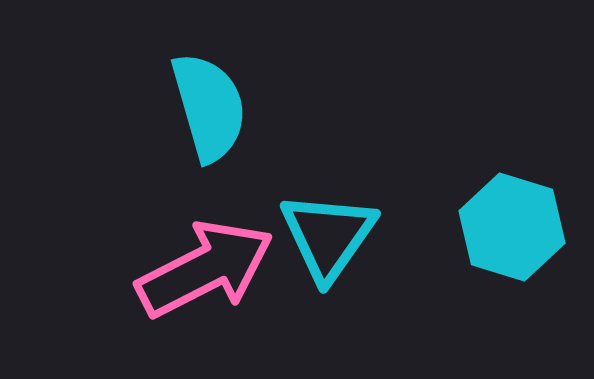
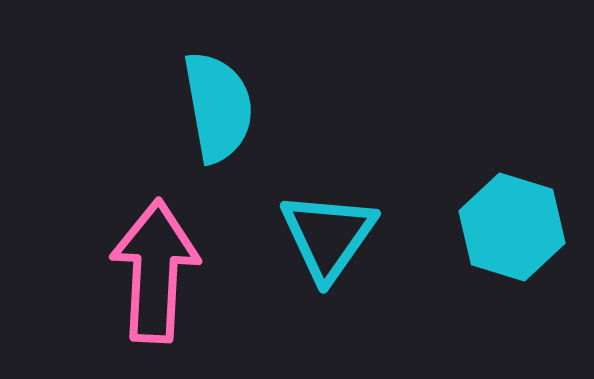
cyan semicircle: moved 9 px right; rotated 6 degrees clockwise
pink arrow: moved 50 px left, 2 px down; rotated 60 degrees counterclockwise
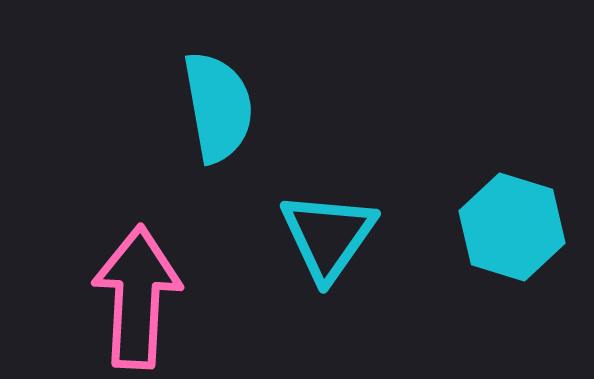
pink arrow: moved 18 px left, 26 px down
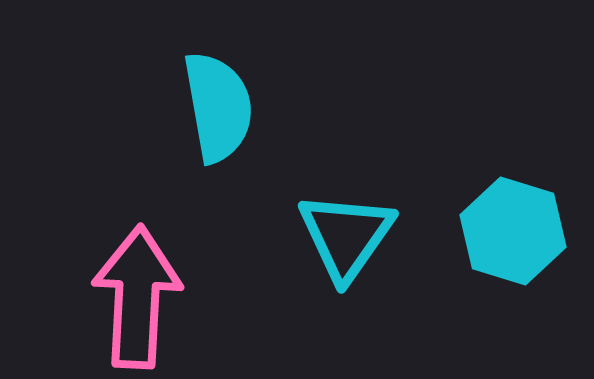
cyan hexagon: moved 1 px right, 4 px down
cyan triangle: moved 18 px right
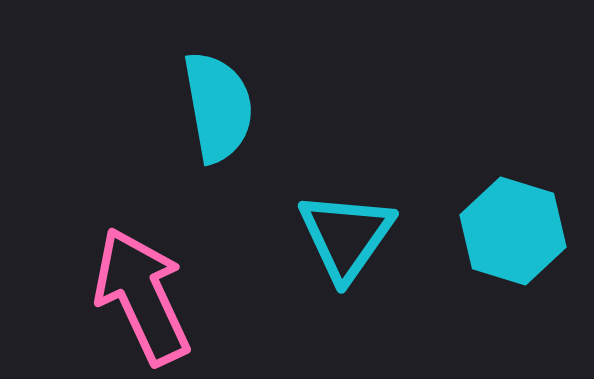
pink arrow: moved 5 px right, 1 px up; rotated 28 degrees counterclockwise
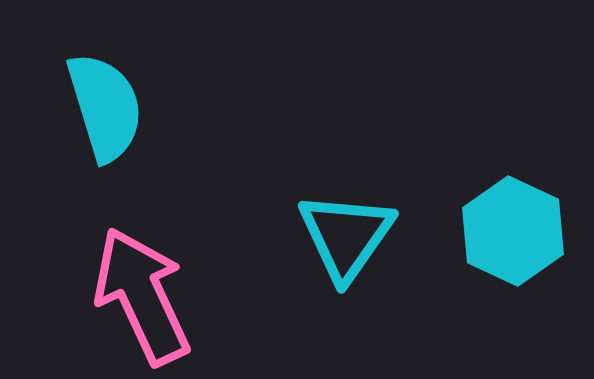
cyan semicircle: moved 113 px left; rotated 7 degrees counterclockwise
cyan hexagon: rotated 8 degrees clockwise
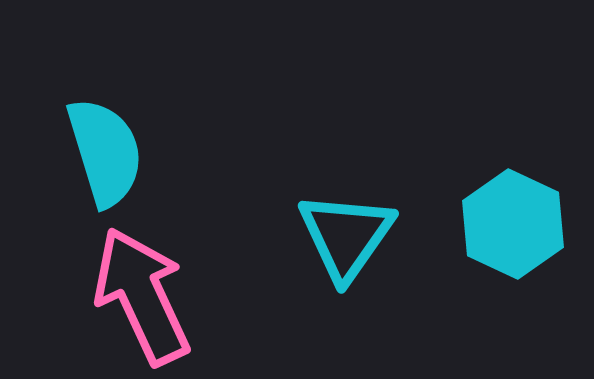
cyan semicircle: moved 45 px down
cyan hexagon: moved 7 px up
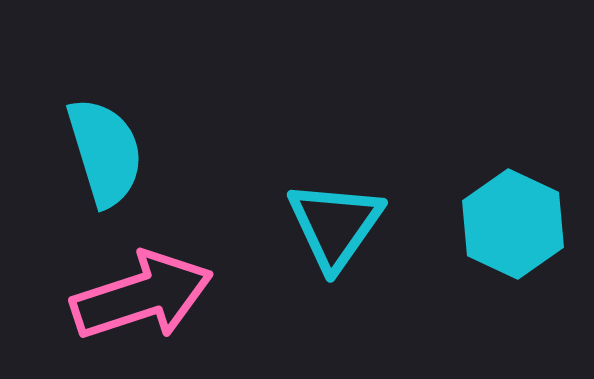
cyan triangle: moved 11 px left, 11 px up
pink arrow: rotated 97 degrees clockwise
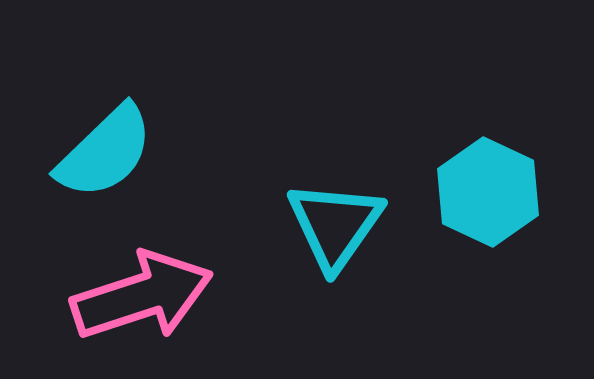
cyan semicircle: rotated 63 degrees clockwise
cyan hexagon: moved 25 px left, 32 px up
